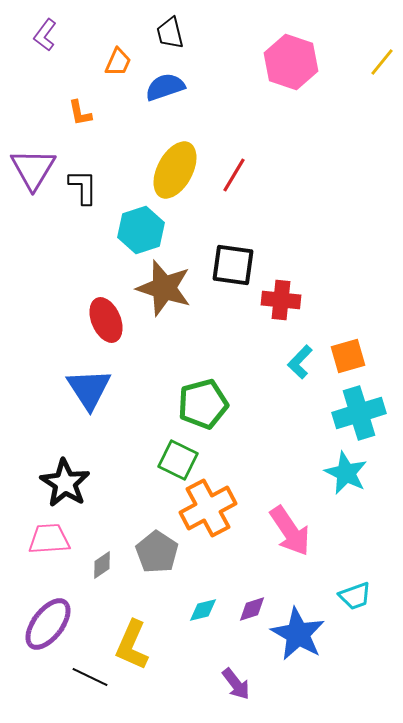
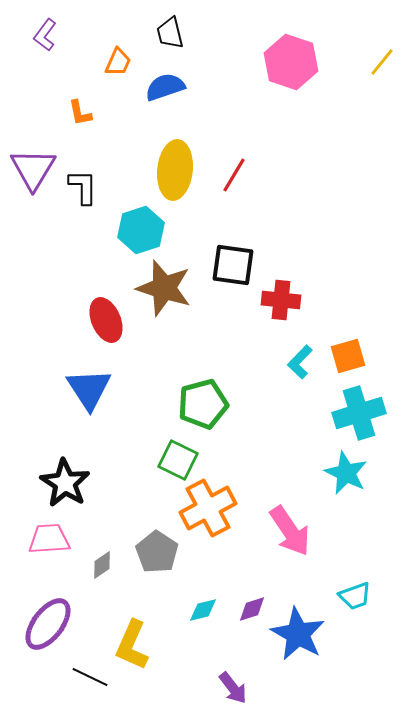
yellow ellipse: rotated 22 degrees counterclockwise
purple arrow: moved 3 px left, 4 px down
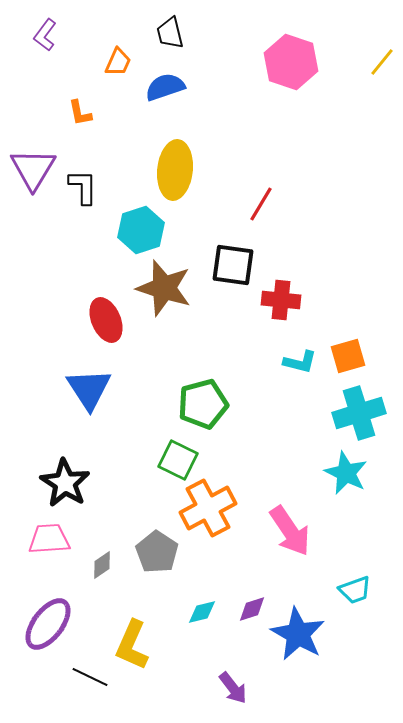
red line: moved 27 px right, 29 px down
cyan L-shape: rotated 120 degrees counterclockwise
cyan trapezoid: moved 6 px up
cyan diamond: moved 1 px left, 2 px down
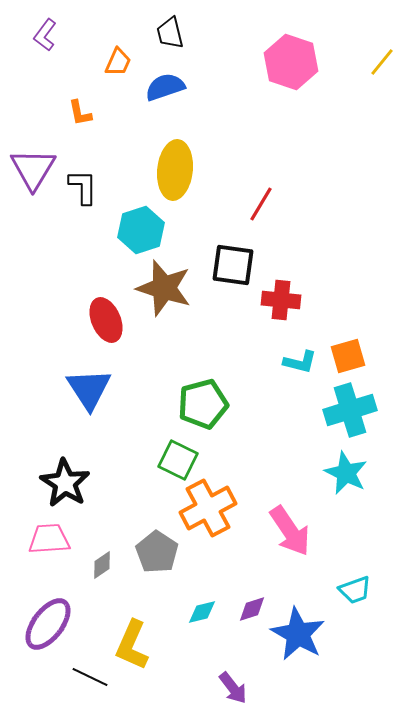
cyan cross: moved 9 px left, 3 px up
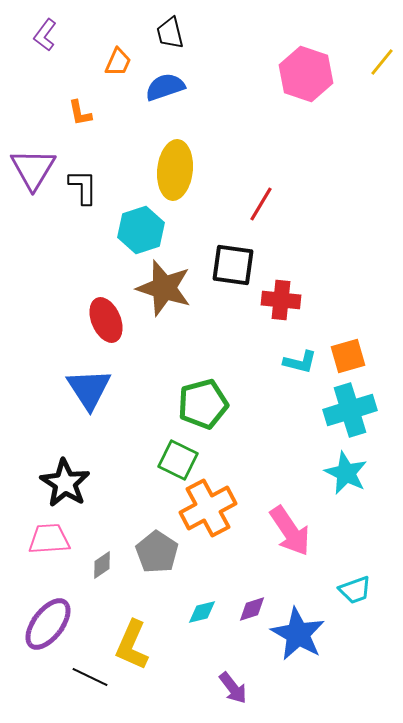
pink hexagon: moved 15 px right, 12 px down
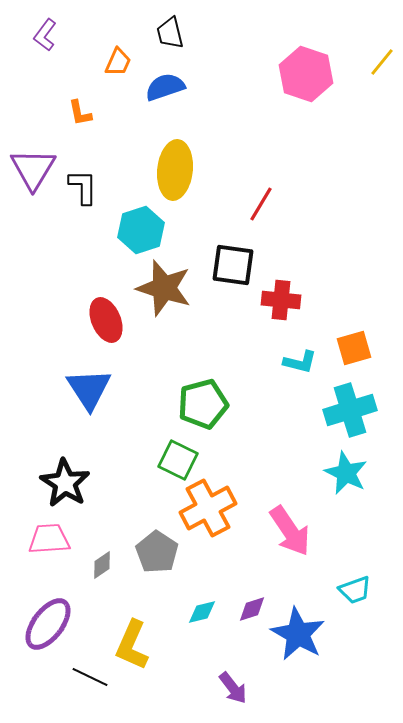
orange square: moved 6 px right, 8 px up
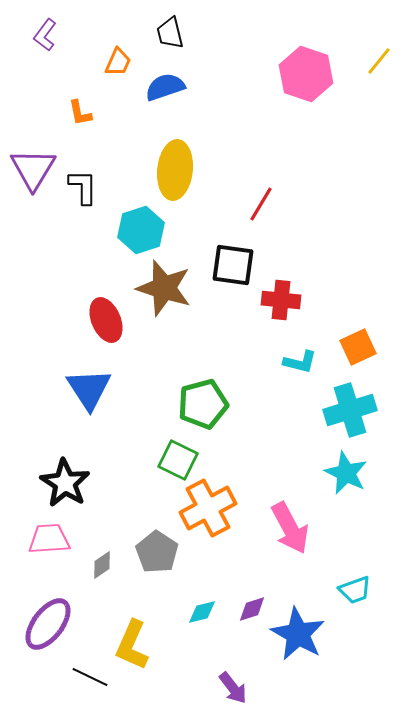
yellow line: moved 3 px left, 1 px up
orange square: moved 4 px right, 1 px up; rotated 9 degrees counterclockwise
pink arrow: moved 3 px up; rotated 6 degrees clockwise
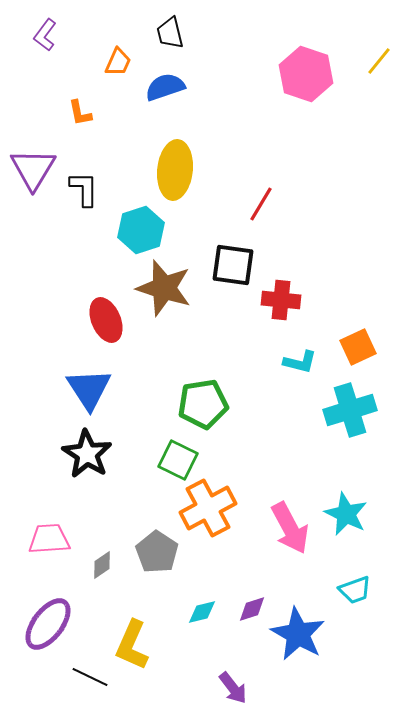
black L-shape: moved 1 px right, 2 px down
green pentagon: rotated 6 degrees clockwise
cyan star: moved 41 px down
black star: moved 22 px right, 29 px up
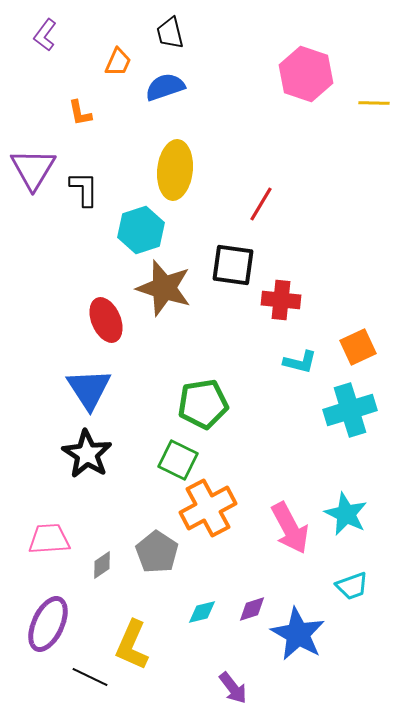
yellow line: moved 5 px left, 42 px down; rotated 52 degrees clockwise
cyan trapezoid: moved 3 px left, 4 px up
purple ellipse: rotated 12 degrees counterclockwise
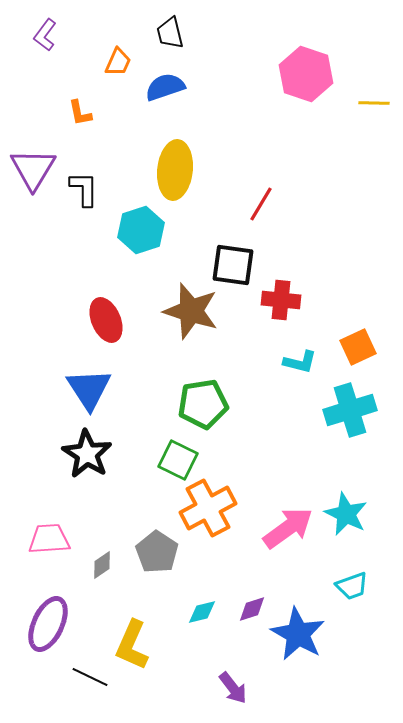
brown star: moved 27 px right, 23 px down
pink arrow: moved 2 px left; rotated 98 degrees counterclockwise
